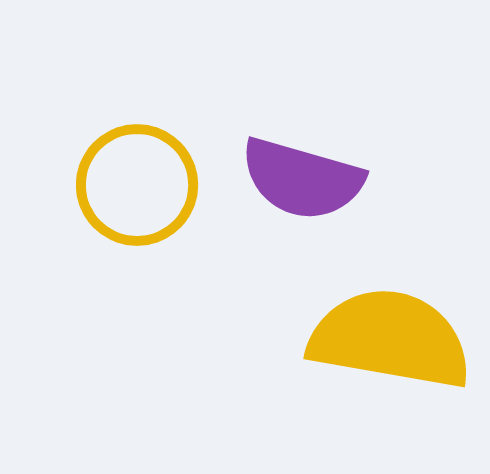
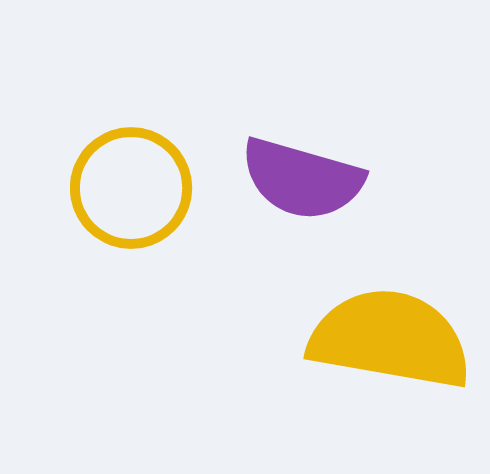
yellow circle: moved 6 px left, 3 px down
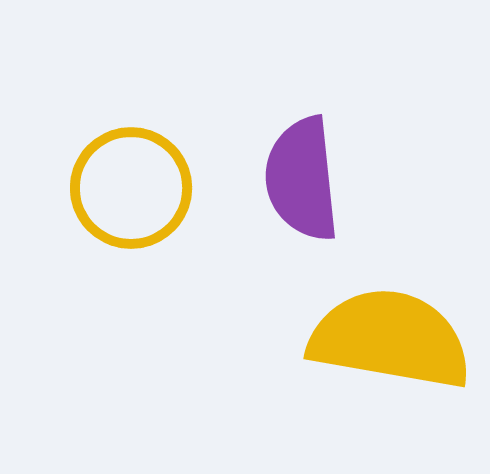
purple semicircle: rotated 68 degrees clockwise
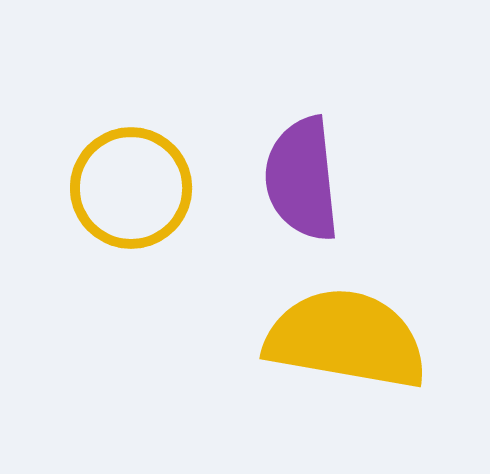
yellow semicircle: moved 44 px left
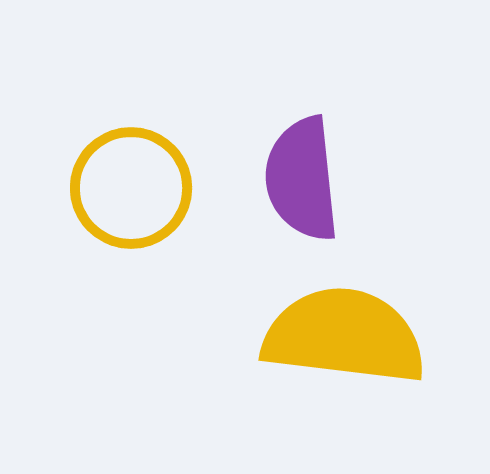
yellow semicircle: moved 2 px left, 3 px up; rotated 3 degrees counterclockwise
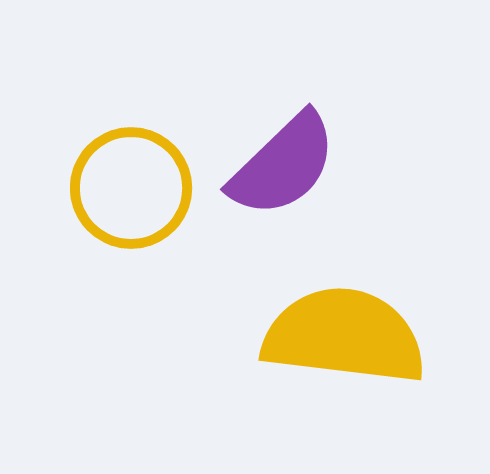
purple semicircle: moved 19 px left, 14 px up; rotated 128 degrees counterclockwise
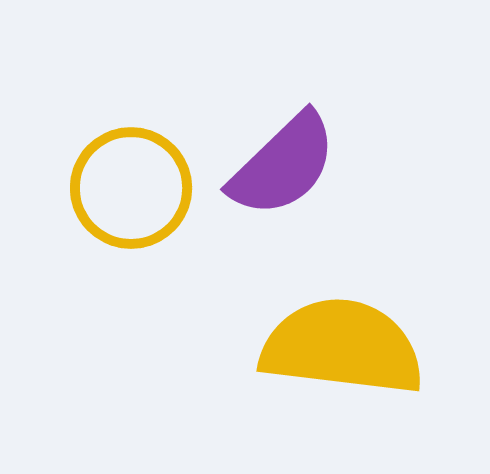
yellow semicircle: moved 2 px left, 11 px down
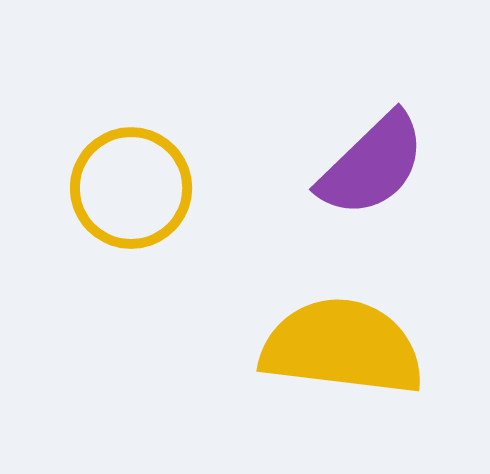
purple semicircle: moved 89 px right
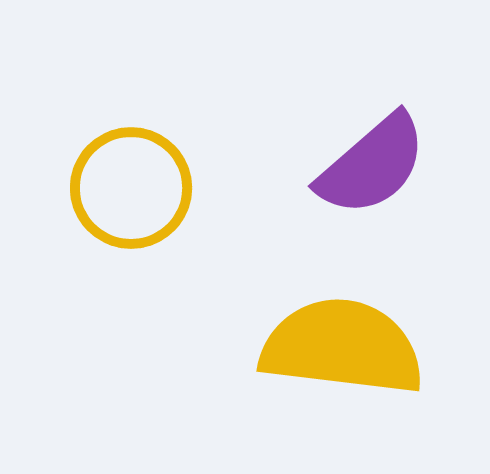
purple semicircle: rotated 3 degrees clockwise
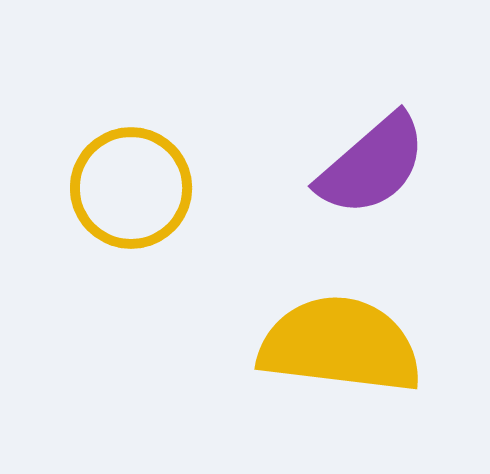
yellow semicircle: moved 2 px left, 2 px up
